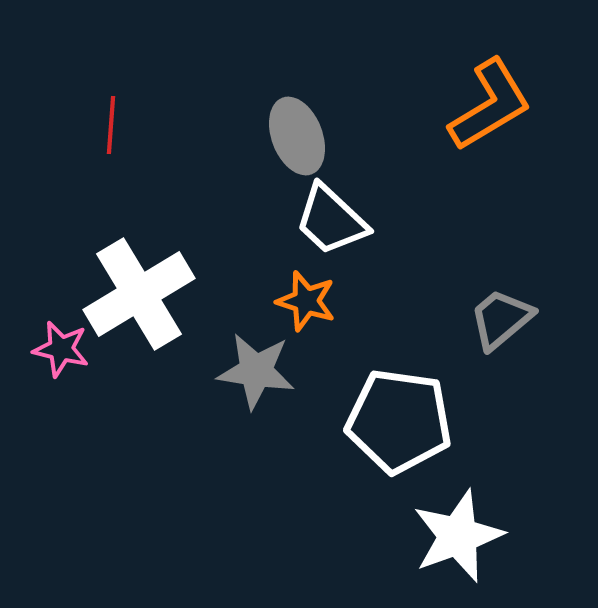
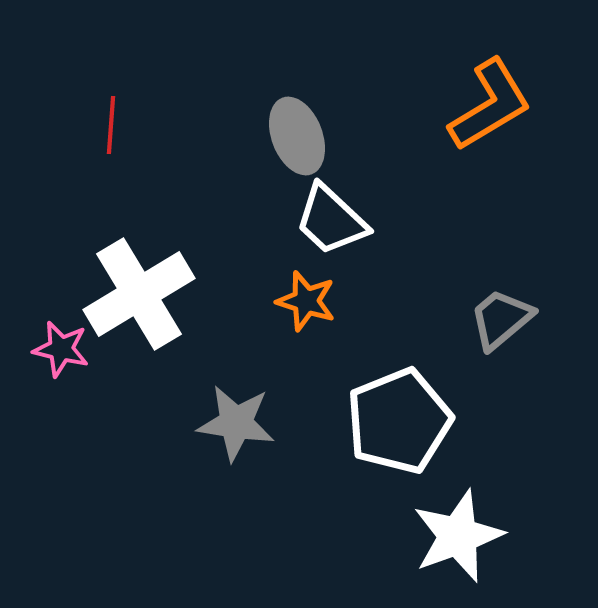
gray star: moved 20 px left, 52 px down
white pentagon: rotated 30 degrees counterclockwise
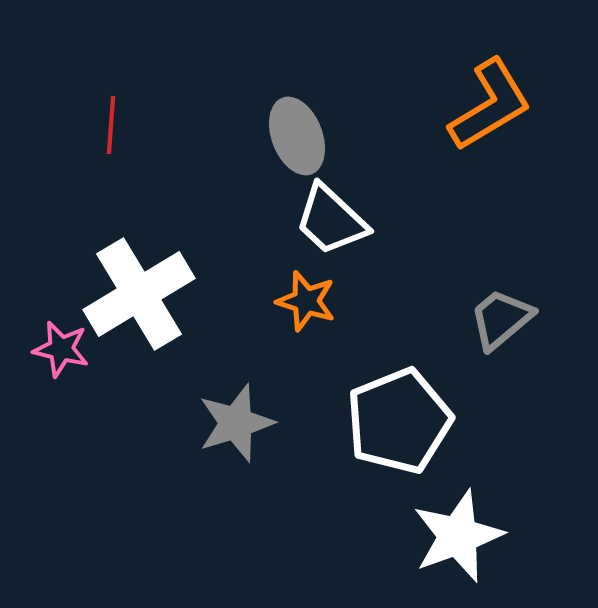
gray star: rotated 26 degrees counterclockwise
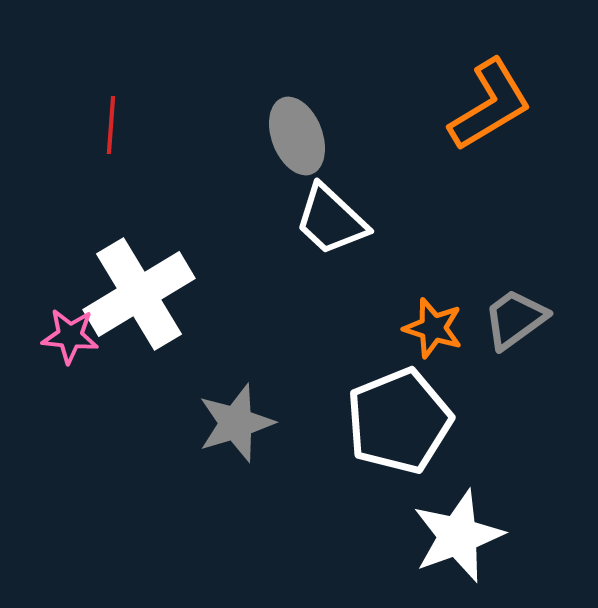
orange star: moved 127 px right, 27 px down
gray trapezoid: moved 14 px right; rotated 4 degrees clockwise
pink star: moved 9 px right, 13 px up; rotated 8 degrees counterclockwise
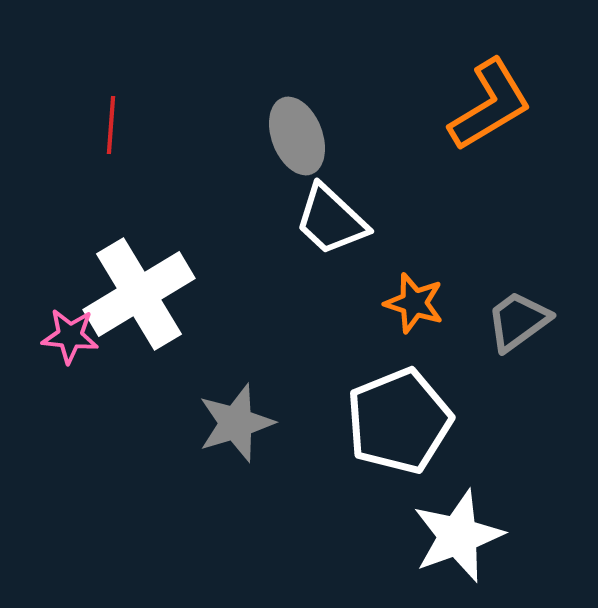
gray trapezoid: moved 3 px right, 2 px down
orange star: moved 19 px left, 25 px up
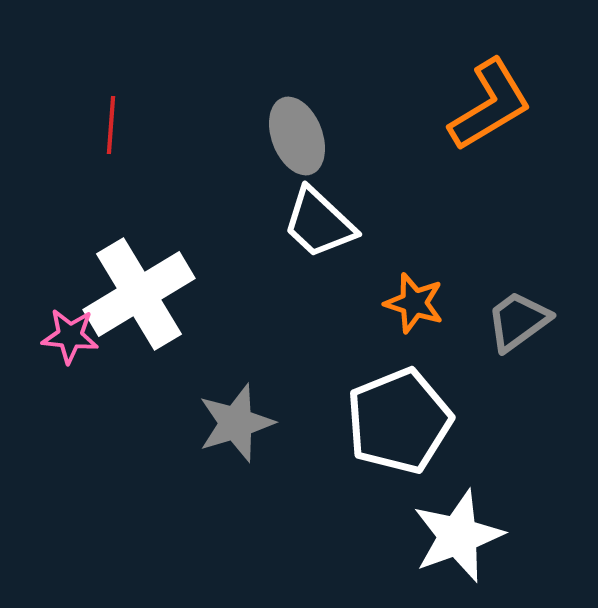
white trapezoid: moved 12 px left, 3 px down
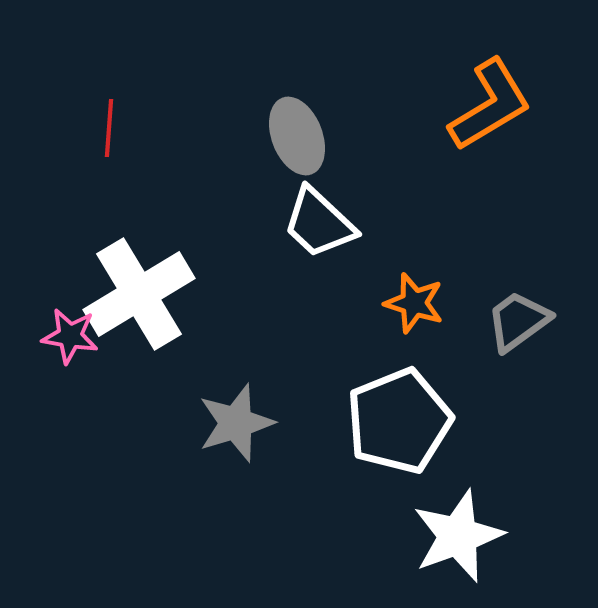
red line: moved 2 px left, 3 px down
pink star: rotated 4 degrees clockwise
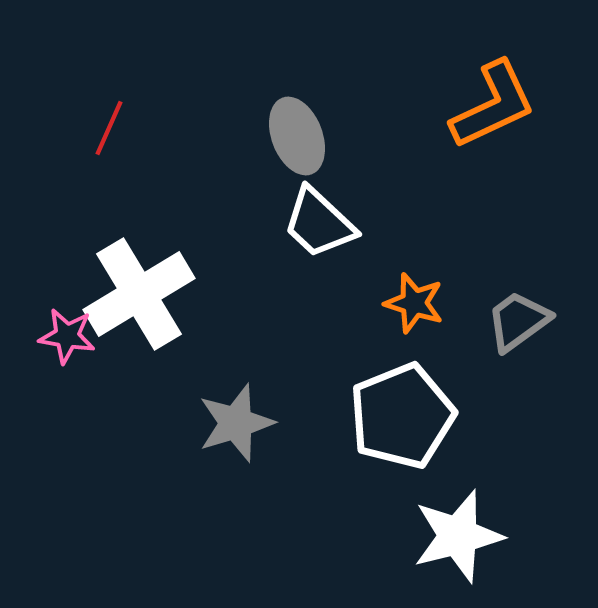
orange L-shape: moved 3 px right; rotated 6 degrees clockwise
red line: rotated 20 degrees clockwise
pink star: moved 3 px left
white pentagon: moved 3 px right, 5 px up
white star: rotated 6 degrees clockwise
